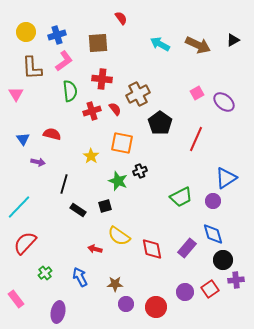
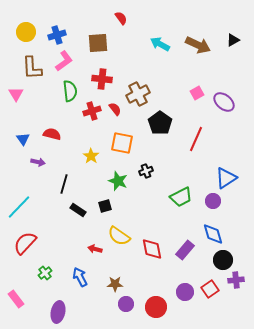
black cross at (140, 171): moved 6 px right
purple rectangle at (187, 248): moved 2 px left, 2 px down
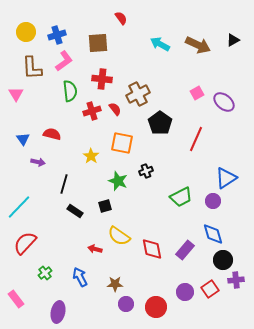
black rectangle at (78, 210): moved 3 px left, 1 px down
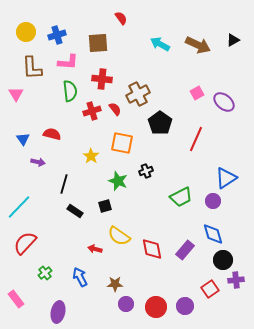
pink L-shape at (64, 61): moved 4 px right, 1 px down; rotated 40 degrees clockwise
purple circle at (185, 292): moved 14 px down
